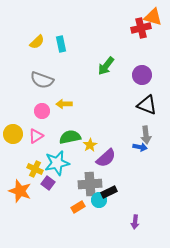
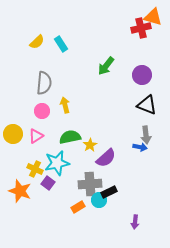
cyan rectangle: rotated 21 degrees counterclockwise
gray semicircle: moved 2 px right, 3 px down; rotated 105 degrees counterclockwise
yellow arrow: moved 1 px right, 1 px down; rotated 77 degrees clockwise
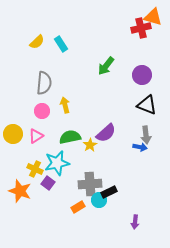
purple semicircle: moved 25 px up
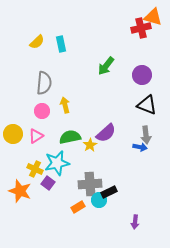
cyan rectangle: rotated 21 degrees clockwise
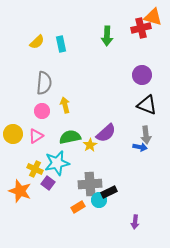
green arrow: moved 1 px right, 30 px up; rotated 36 degrees counterclockwise
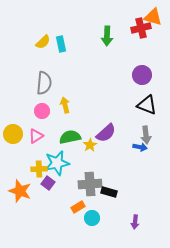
yellow semicircle: moved 6 px right
yellow cross: moved 4 px right; rotated 28 degrees counterclockwise
black rectangle: rotated 42 degrees clockwise
cyan circle: moved 7 px left, 18 px down
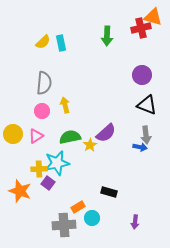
cyan rectangle: moved 1 px up
gray cross: moved 26 px left, 41 px down
